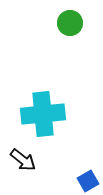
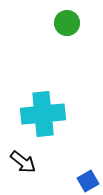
green circle: moved 3 px left
black arrow: moved 2 px down
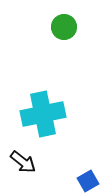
green circle: moved 3 px left, 4 px down
cyan cross: rotated 6 degrees counterclockwise
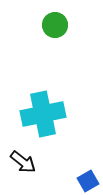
green circle: moved 9 px left, 2 px up
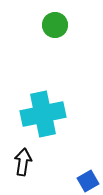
black arrow: rotated 120 degrees counterclockwise
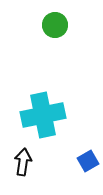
cyan cross: moved 1 px down
blue square: moved 20 px up
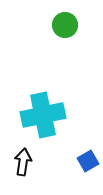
green circle: moved 10 px right
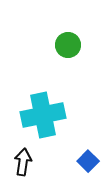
green circle: moved 3 px right, 20 px down
blue square: rotated 15 degrees counterclockwise
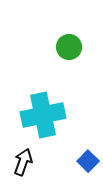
green circle: moved 1 px right, 2 px down
black arrow: rotated 12 degrees clockwise
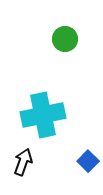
green circle: moved 4 px left, 8 px up
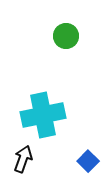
green circle: moved 1 px right, 3 px up
black arrow: moved 3 px up
